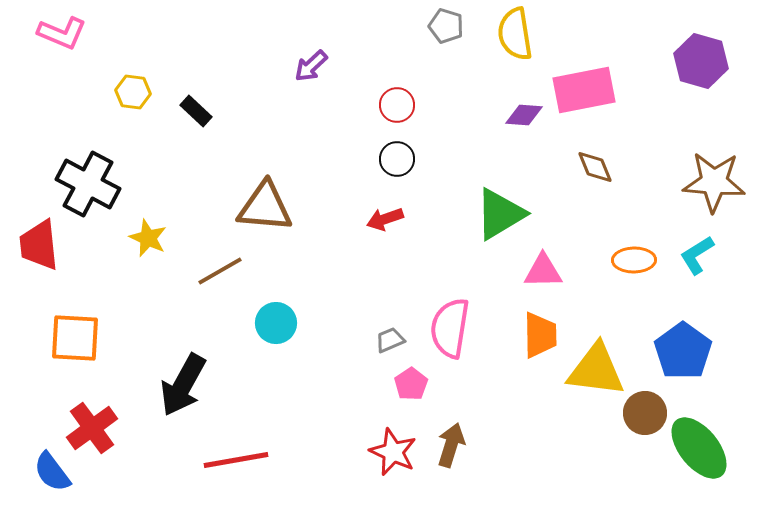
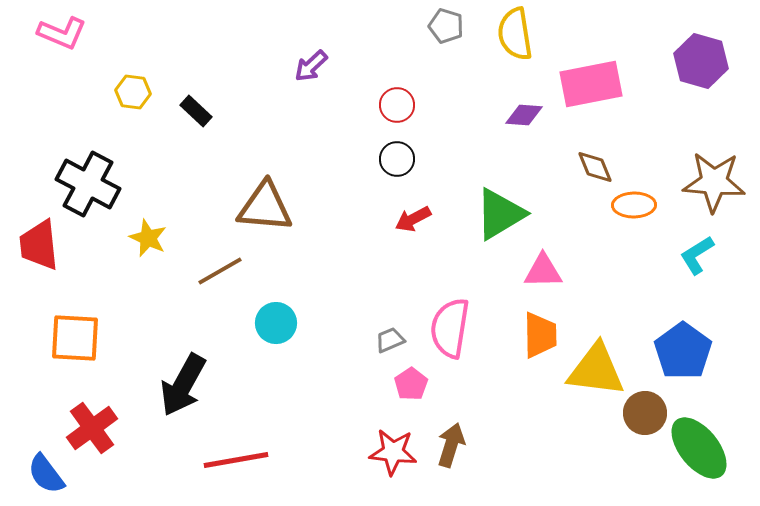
pink rectangle: moved 7 px right, 6 px up
red arrow: moved 28 px right; rotated 9 degrees counterclockwise
orange ellipse: moved 55 px up
red star: rotated 18 degrees counterclockwise
blue semicircle: moved 6 px left, 2 px down
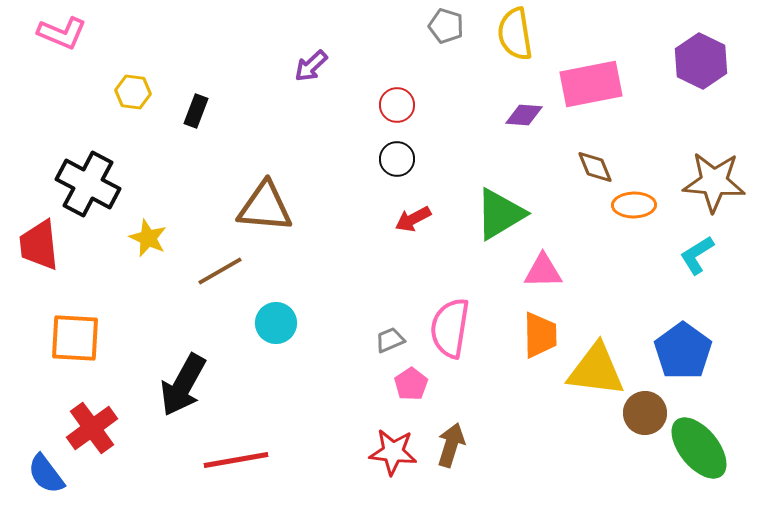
purple hexagon: rotated 10 degrees clockwise
black rectangle: rotated 68 degrees clockwise
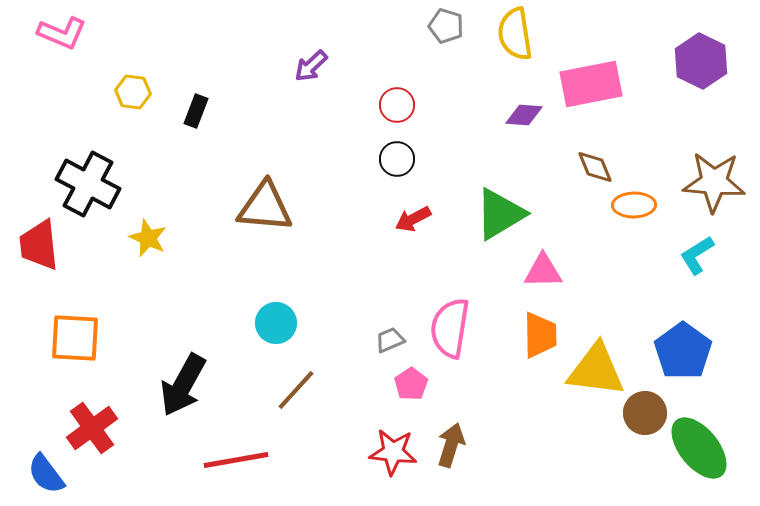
brown line: moved 76 px right, 119 px down; rotated 18 degrees counterclockwise
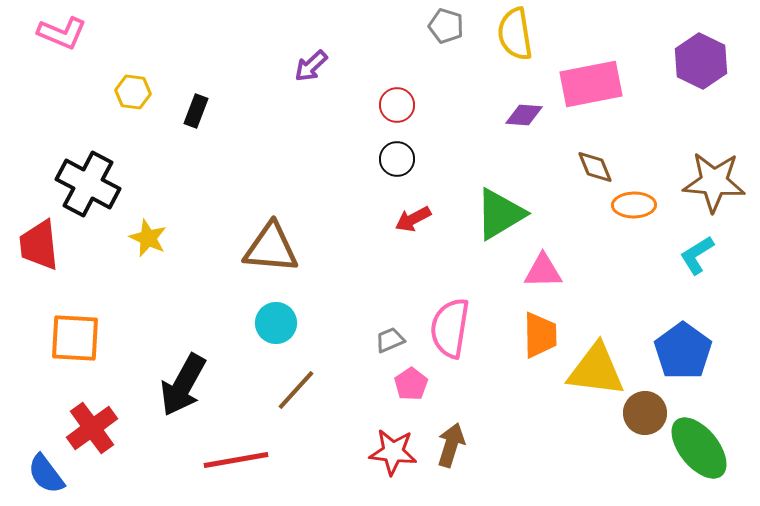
brown triangle: moved 6 px right, 41 px down
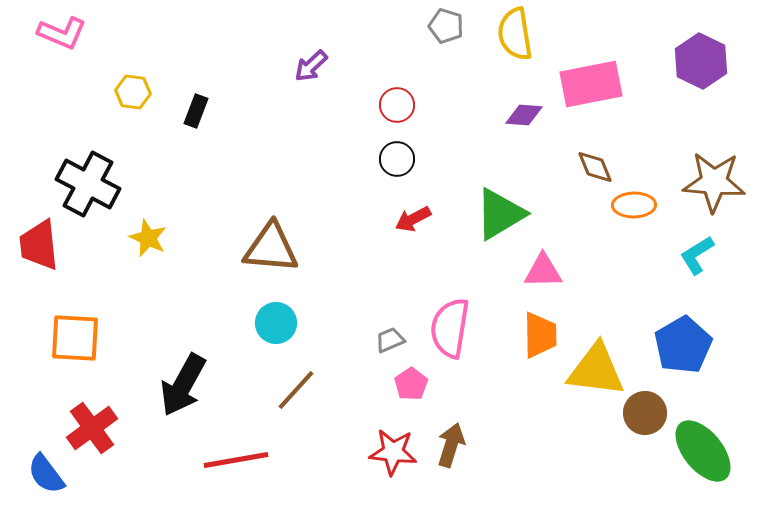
blue pentagon: moved 6 px up; rotated 6 degrees clockwise
green ellipse: moved 4 px right, 3 px down
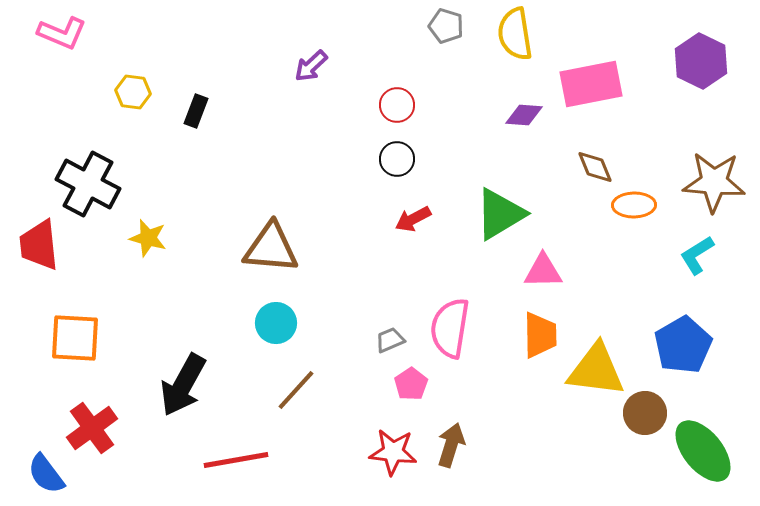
yellow star: rotated 9 degrees counterclockwise
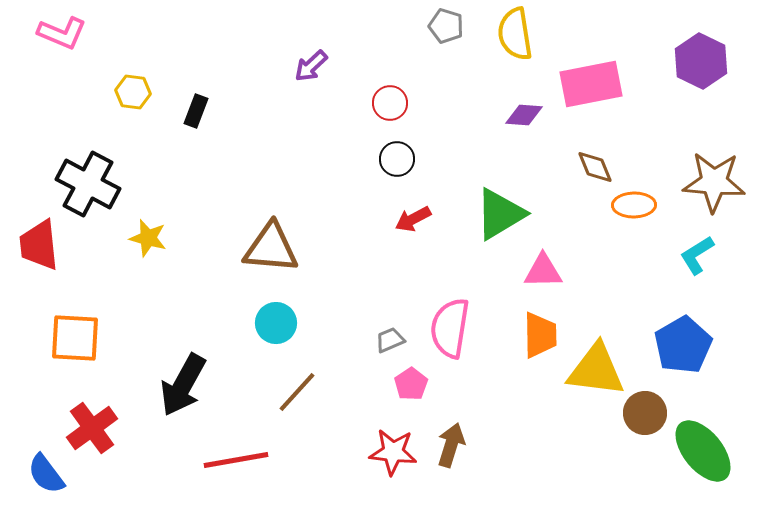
red circle: moved 7 px left, 2 px up
brown line: moved 1 px right, 2 px down
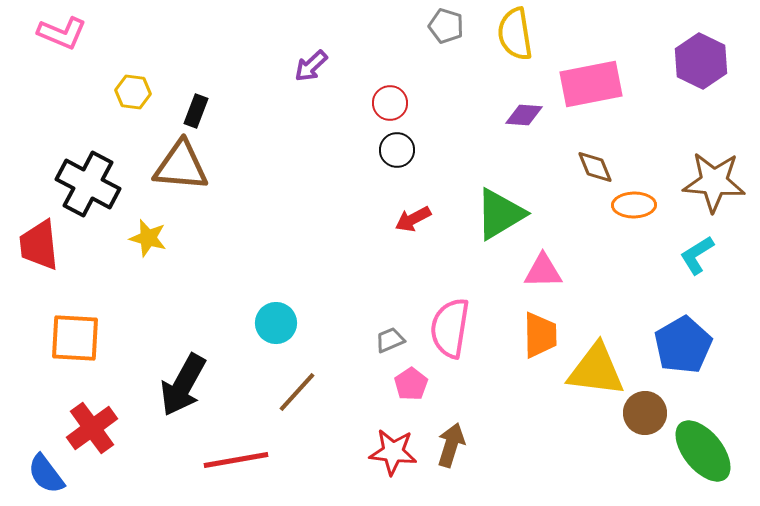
black circle: moved 9 px up
brown triangle: moved 90 px left, 82 px up
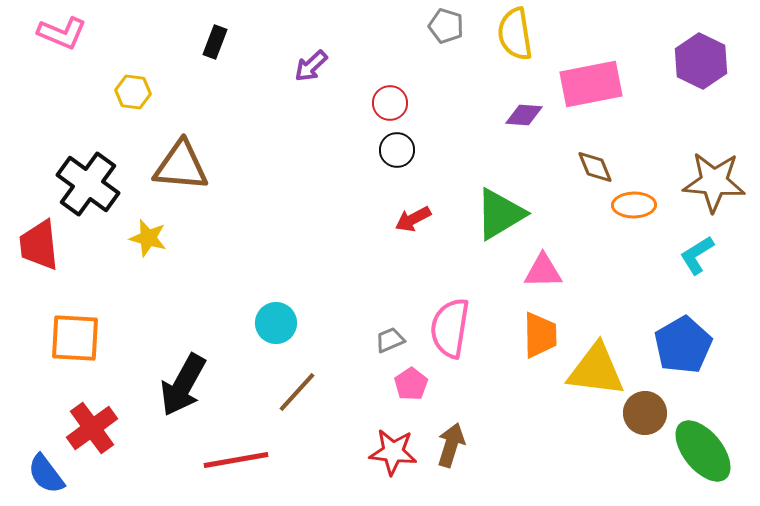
black rectangle: moved 19 px right, 69 px up
black cross: rotated 8 degrees clockwise
